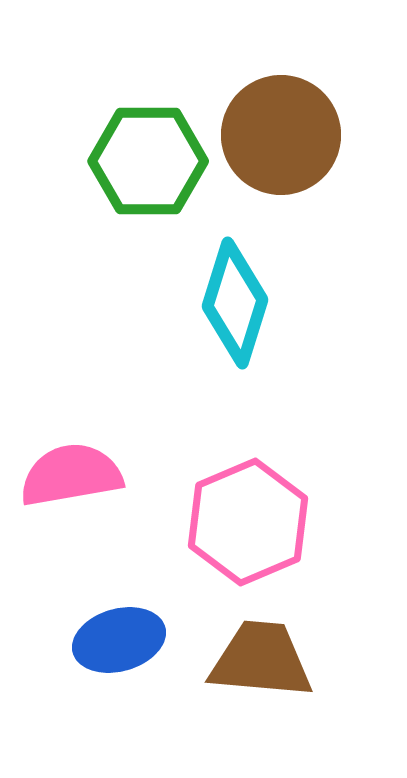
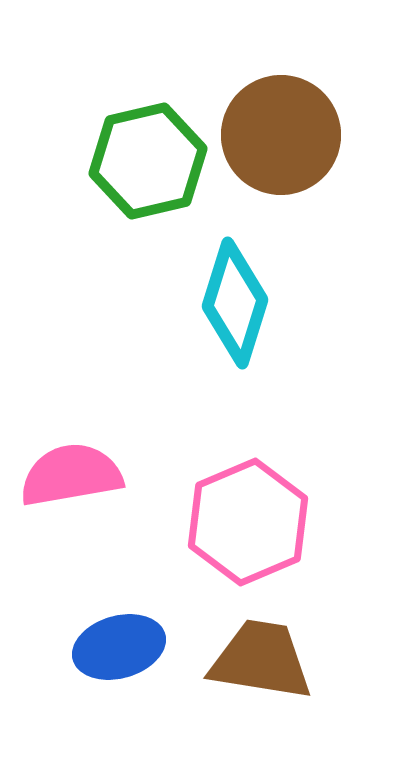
green hexagon: rotated 13 degrees counterclockwise
blue ellipse: moved 7 px down
brown trapezoid: rotated 4 degrees clockwise
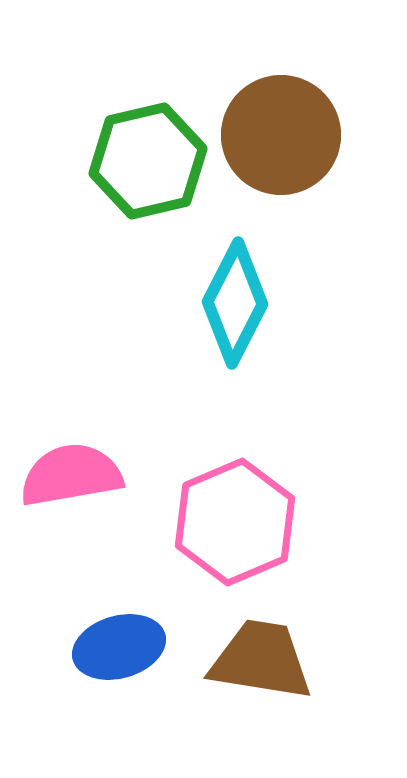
cyan diamond: rotated 10 degrees clockwise
pink hexagon: moved 13 px left
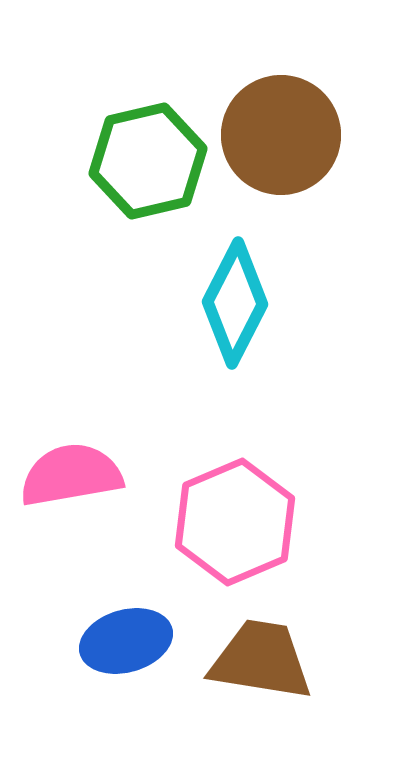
blue ellipse: moved 7 px right, 6 px up
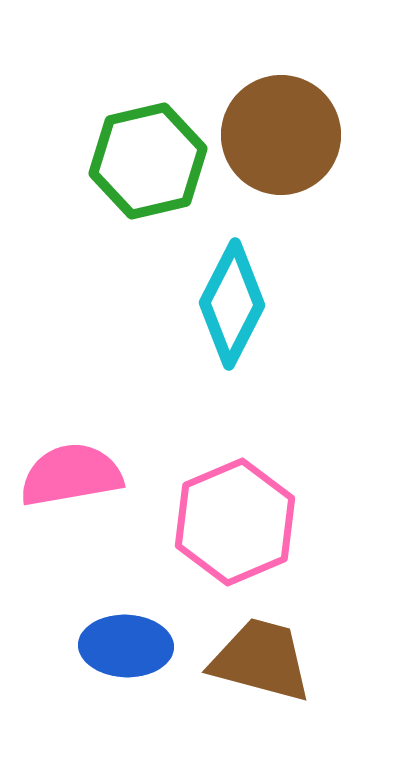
cyan diamond: moved 3 px left, 1 px down
blue ellipse: moved 5 px down; rotated 18 degrees clockwise
brown trapezoid: rotated 6 degrees clockwise
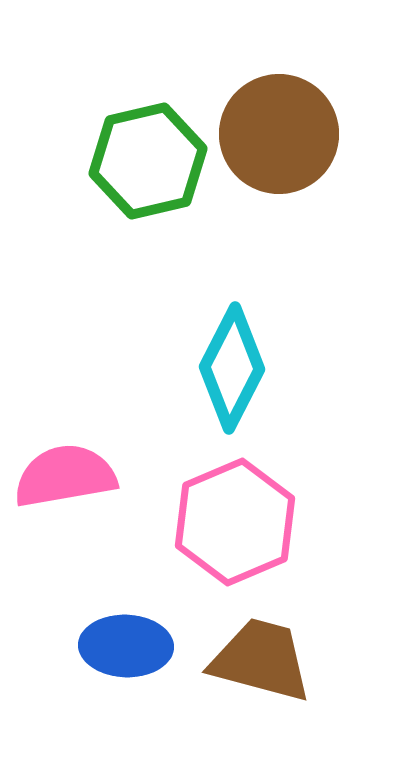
brown circle: moved 2 px left, 1 px up
cyan diamond: moved 64 px down
pink semicircle: moved 6 px left, 1 px down
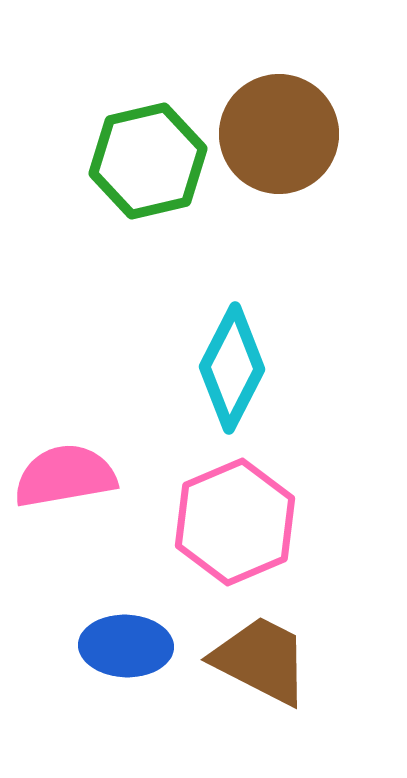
brown trapezoid: rotated 12 degrees clockwise
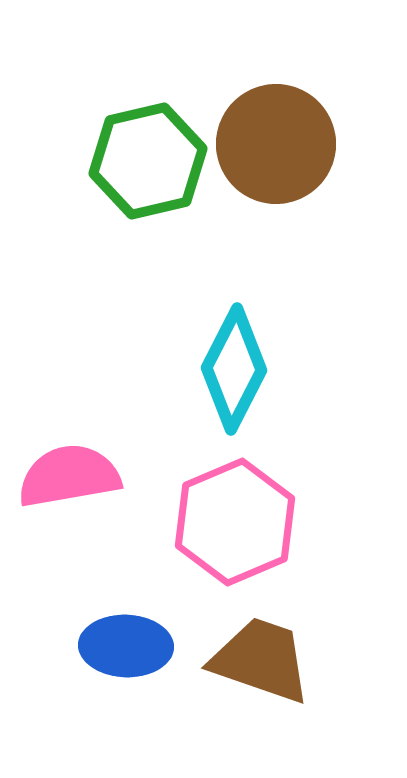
brown circle: moved 3 px left, 10 px down
cyan diamond: moved 2 px right, 1 px down
pink semicircle: moved 4 px right
brown trapezoid: rotated 8 degrees counterclockwise
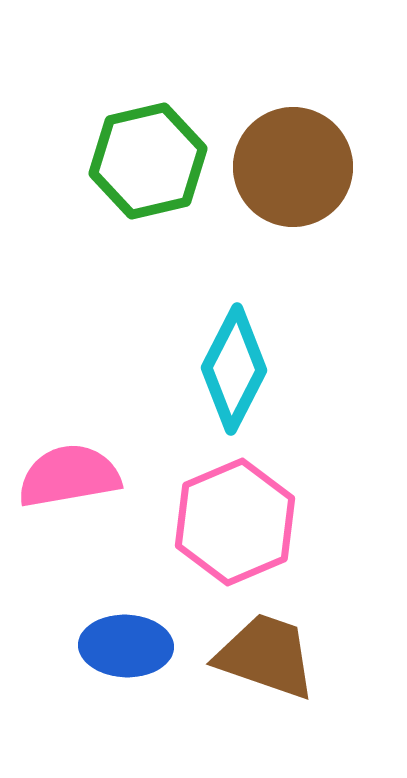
brown circle: moved 17 px right, 23 px down
brown trapezoid: moved 5 px right, 4 px up
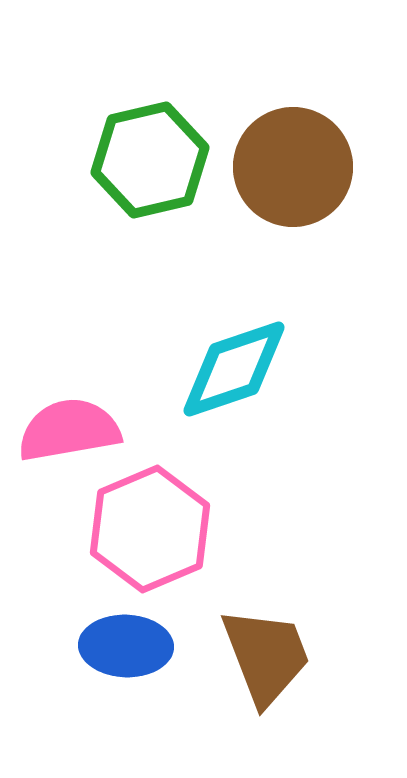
green hexagon: moved 2 px right, 1 px up
cyan diamond: rotated 44 degrees clockwise
pink semicircle: moved 46 px up
pink hexagon: moved 85 px left, 7 px down
brown trapezoid: rotated 50 degrees clockwise
